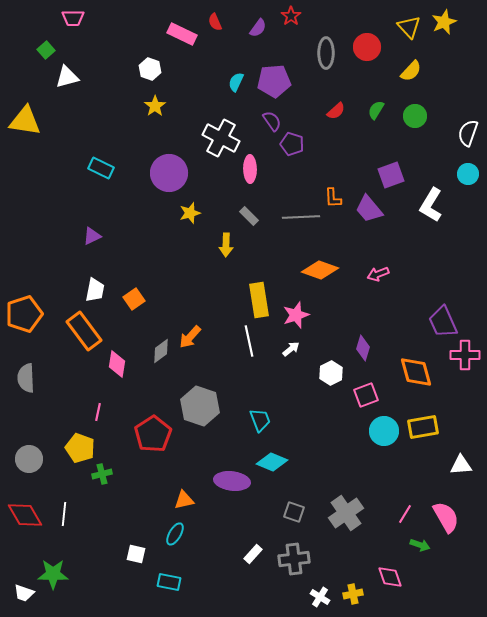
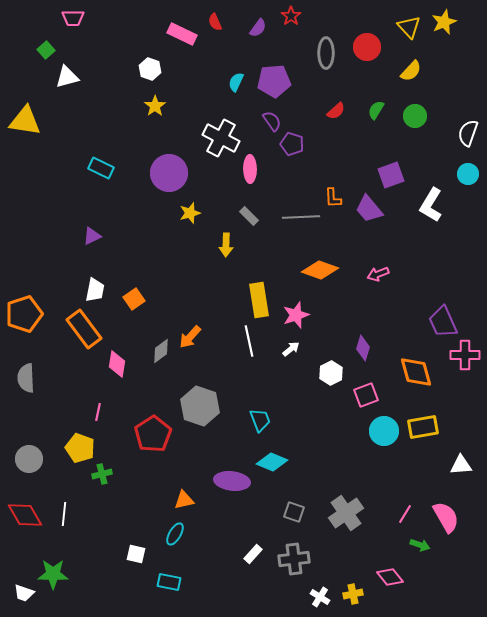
orange rectangle at (84, 331): moved 2 px up
pink diamond at (390, 577): rotated 20 degrees counterclockwise
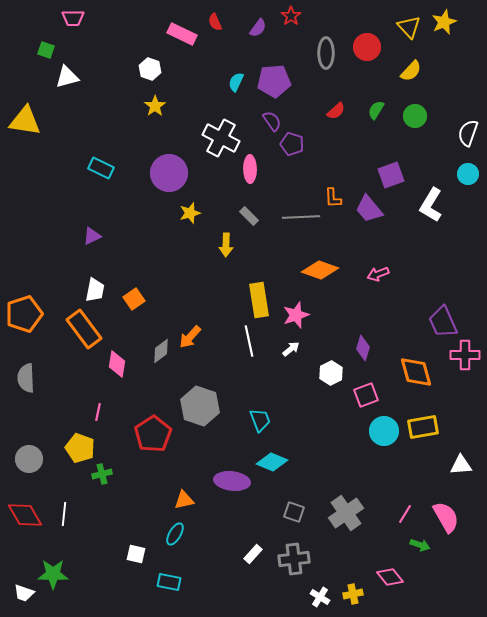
green square at (46, 50): rotated 30 degrees counterclockwise
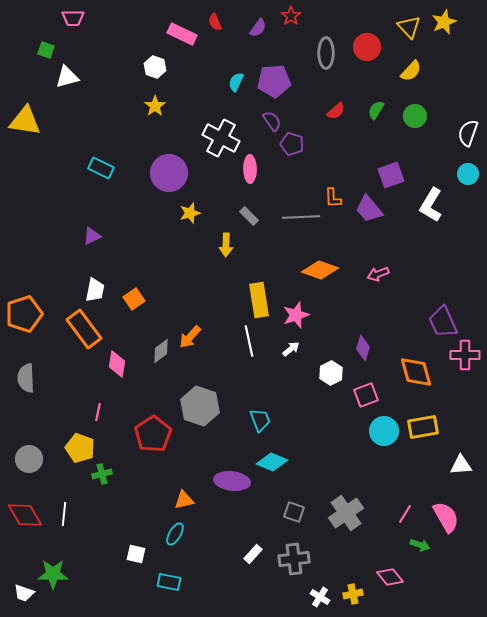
white hexagon at (150, 69): moved 5 px right, 2 px up
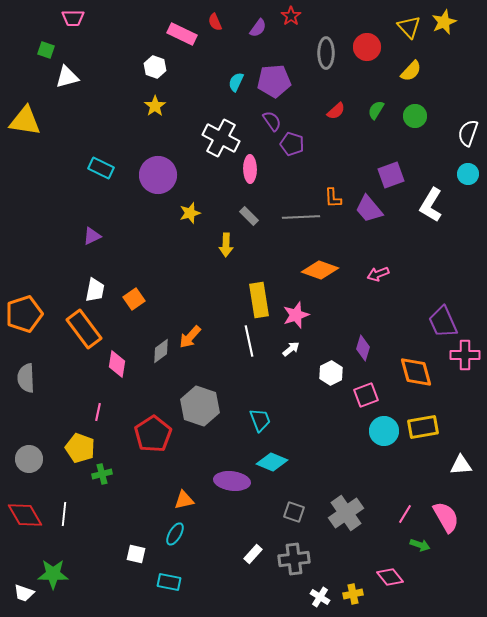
purple circle at (169, 173): moved 11 px left, 2 px down
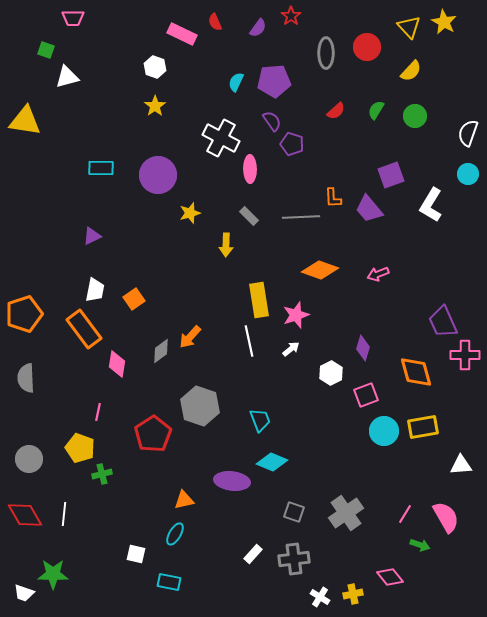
yellow star at (444, 22): rotated 20 degrees counterclockwise
cyan rectangle at (101, 168): rotated 25 degrees counterclockwise
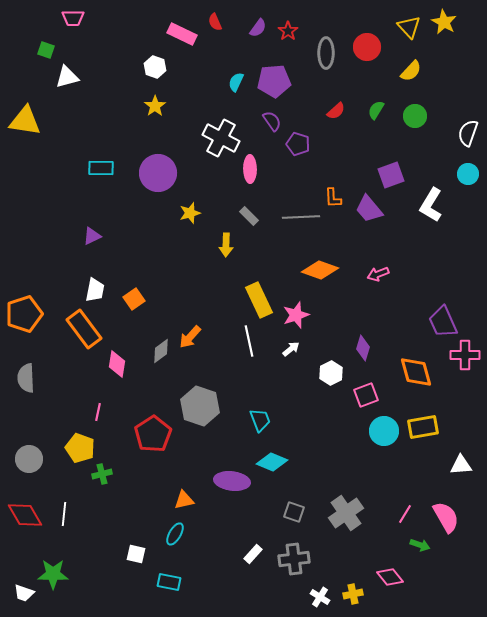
red star at (291, 16): moved 3 px left, 15 px down
purple pentagon at (292, 144): moved 6 px right
purple circle at (158, 175): moved 2 px up
yellow rectangle at (259, 300): rotated 16 degrees counterclockwise
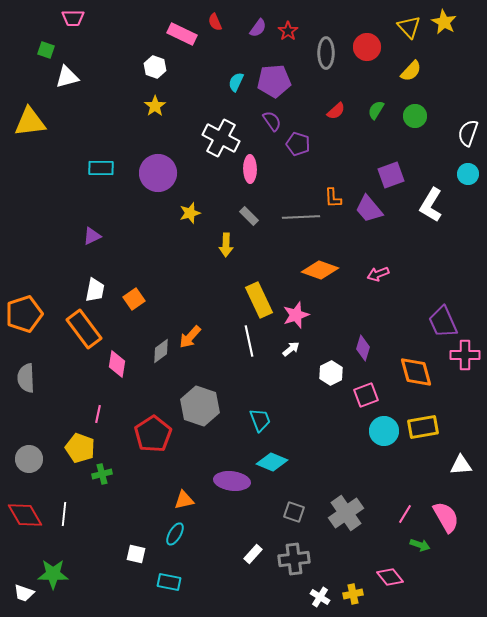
yellow triangle at (25, 121): moved 5 px right, 1 px down; rotated 16 degrees counterclockwise
pink line at (98, 412): moved 2 px down
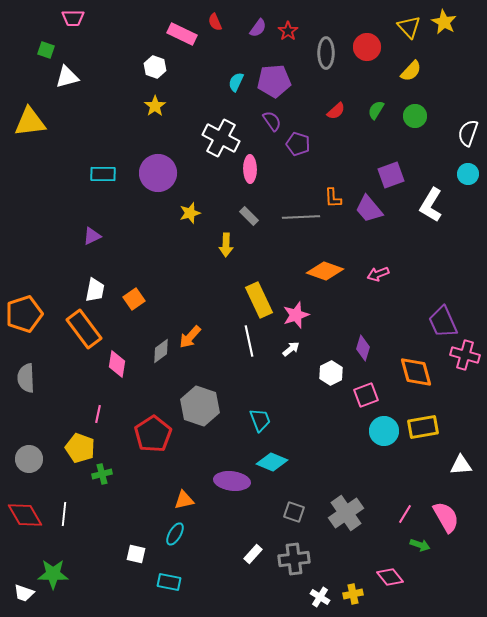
cyan rectangle at (101, 168): moved 2 px right, 6 px down
orange diamond at (320, 270): moved 5 px right, 1 px down
pink cross at (465, 355): rotated 16 degrees clockwise
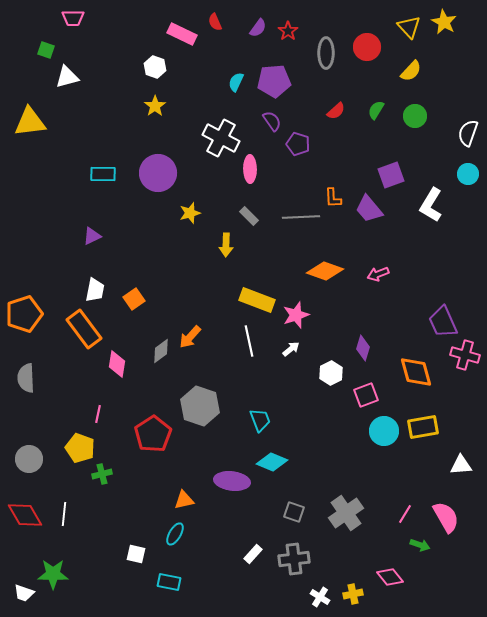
yellow rectangle at (259, 300): moved 2 px left; rotated 44 degrees counterclockwise
